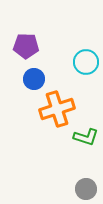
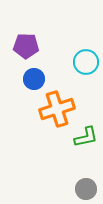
green L-shape: rotated 30 degrees counterclockwise
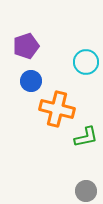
purple pentagon: rotated 20 degrees counterclockwise
blue circle: moved 3 px left, 2 px down
orange cross: rotated 32 degrees clockwise
gray circle: moved 2 px down
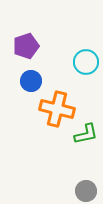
green L-shape: moved 3 px up
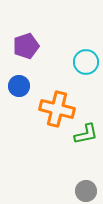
blue circle: moved 12 px left, 5 px down
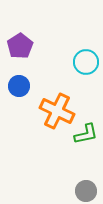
purple pentagon: moved 6 px left; rotated 15 degrees counterclockwise
orange cross: moved 2 px down; rotated 12 degrees clockwise
